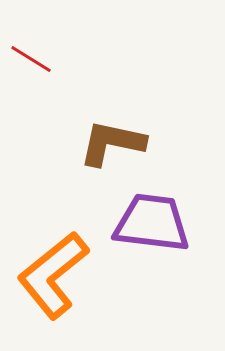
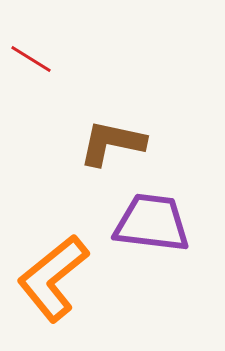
orange L-shape: moved 3 px down
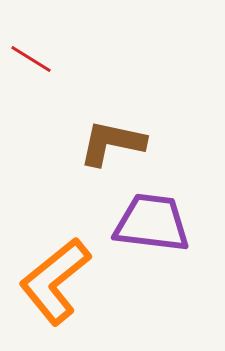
orange L-shape: moved 2 px right, 3 px down
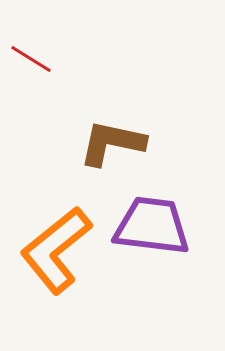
purple trapezoid: moved 3 px down
orange L-shape: moved 1 px right, 31 px up
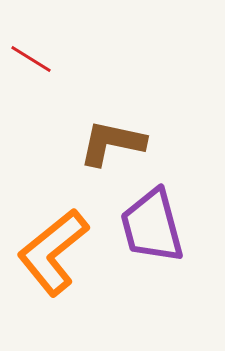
purple trapezoid: rotated 112 degrees counterclockwise
orange L-shape: moved 3 px left, 2 px down
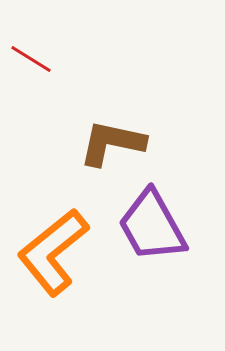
purple trapezoid: rotated 14 degrees counterclockwise
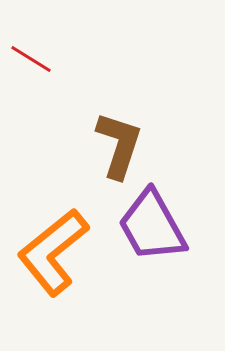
brown L-shape: moved 7 px right, 2 px down; rotated 96 degrees clockwise
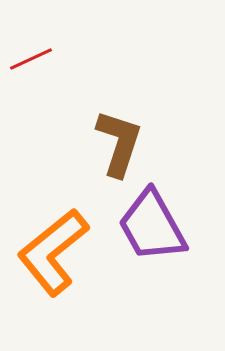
red line: rotated 57 degrees counterclockwise
brown L-shape: moved 2 px up
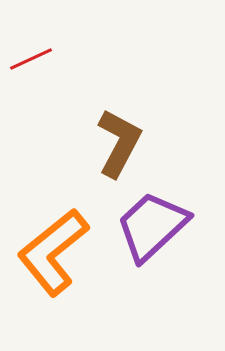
brown L-shape: rotated 10 degrees clockwise
purple trapezoid: rotated 76 degrees clockwise
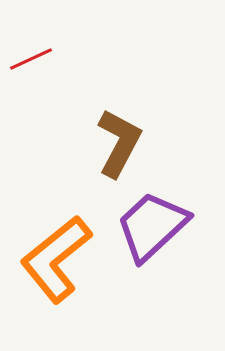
orange L-shape: moved 3 px right, 7 px down
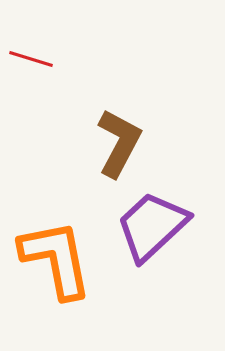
red line: rotated 42 degrees clockwise
orange L-shape: rotated 118 degrees clockwise
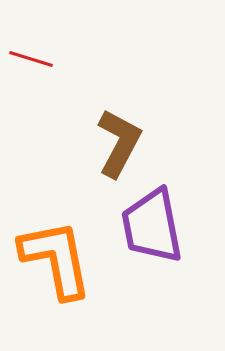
purple trapezoid: rotated 58 degrees counterclockwise
